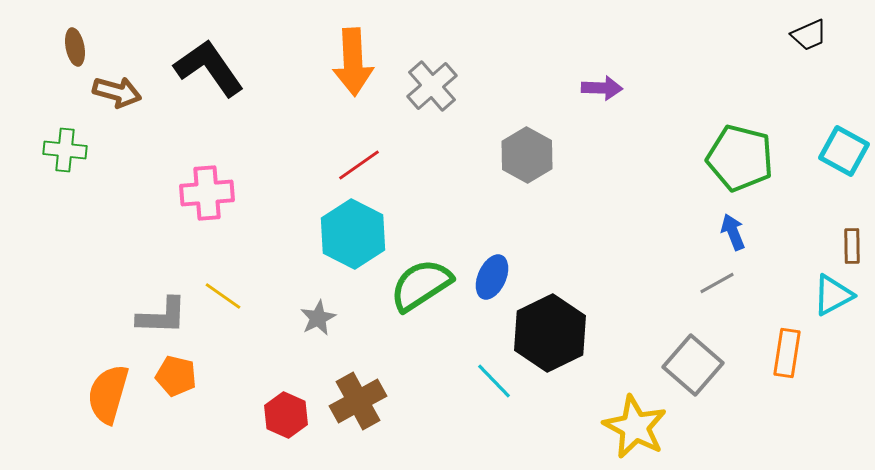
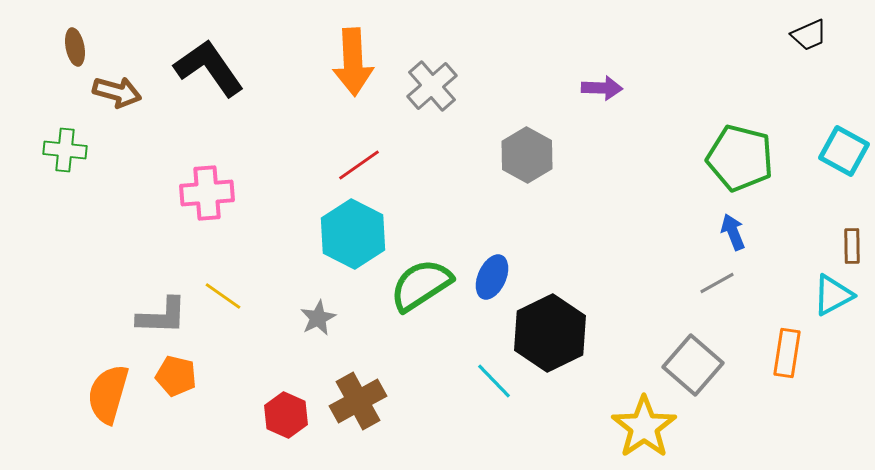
yellow star: moved 9 px right; rotated 10 degrees clockwise
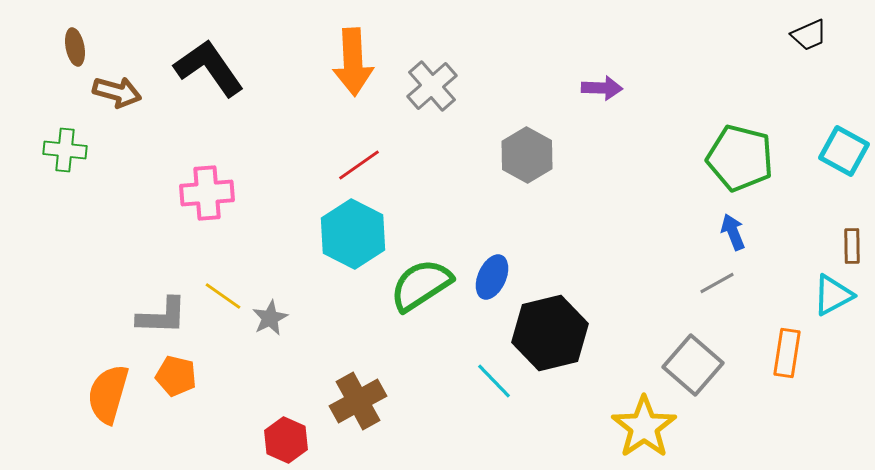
gray star: moved 48 px left
black hexagon: rotated 12 degrees clockwise
red hexagon: moved 25 px down
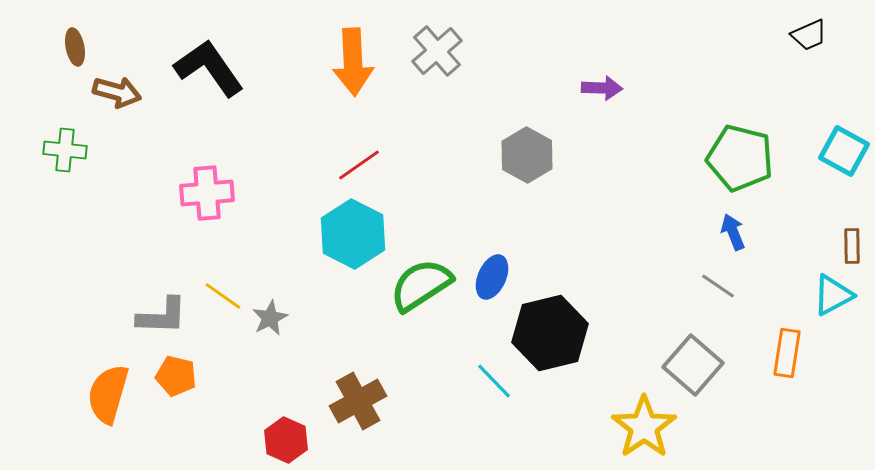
gray cross: moved 5 px right, 35 px up
gray line: moved 1 px right, 3 px down; rotated 63 degrees clockwise
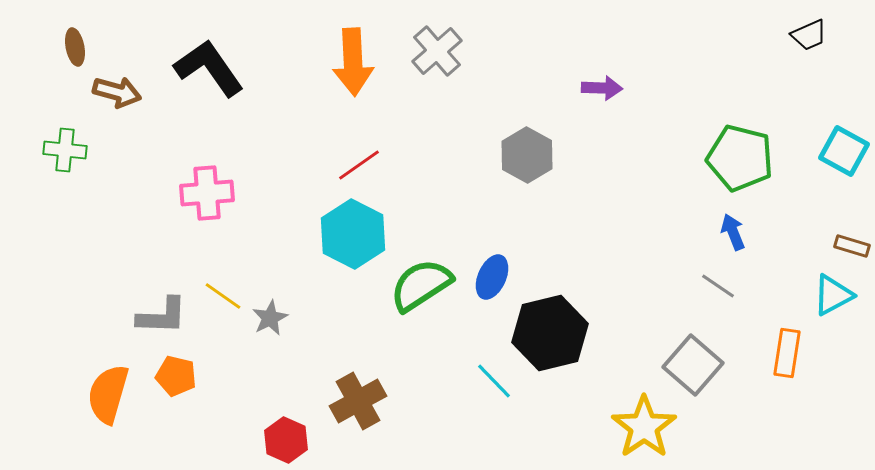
brown rectangle: rotated 72 degrees counterclockwise
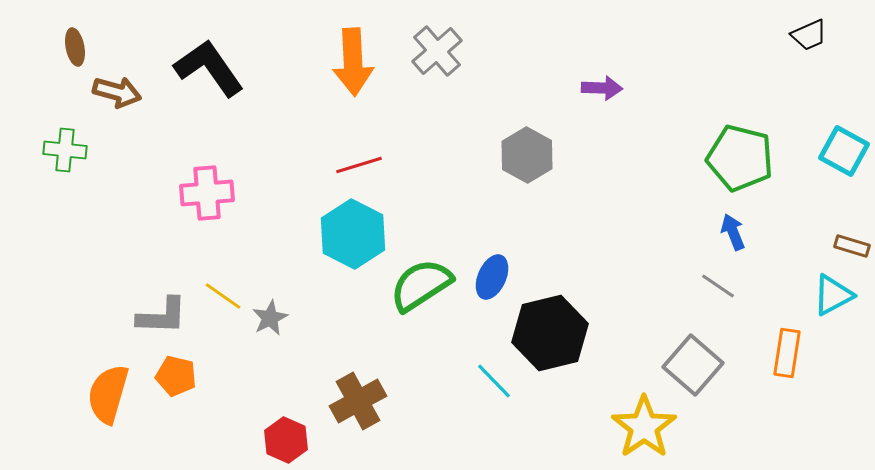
red line: rotated 18 degrees clockwise
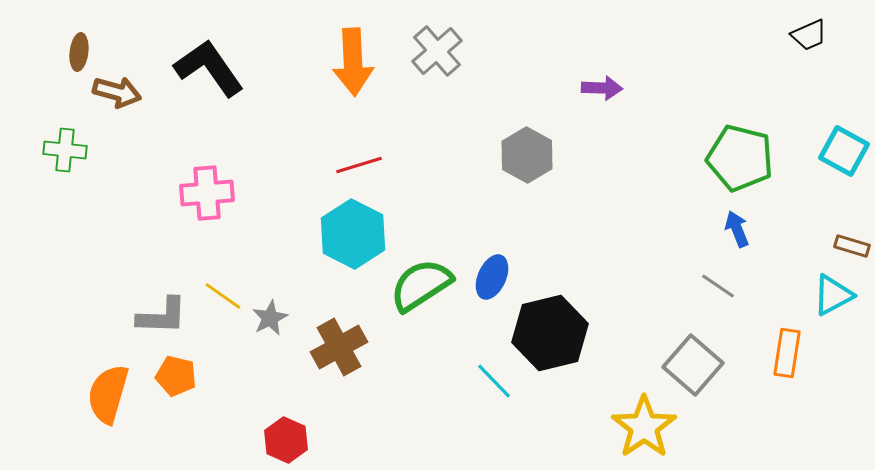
brown ellipse: moved 4 px right, 5 px down; rotated 18 degrees clockwise
blue arrow: moved 4 px right, 3 px up
brown cross: moved 19 px left, 54 px up
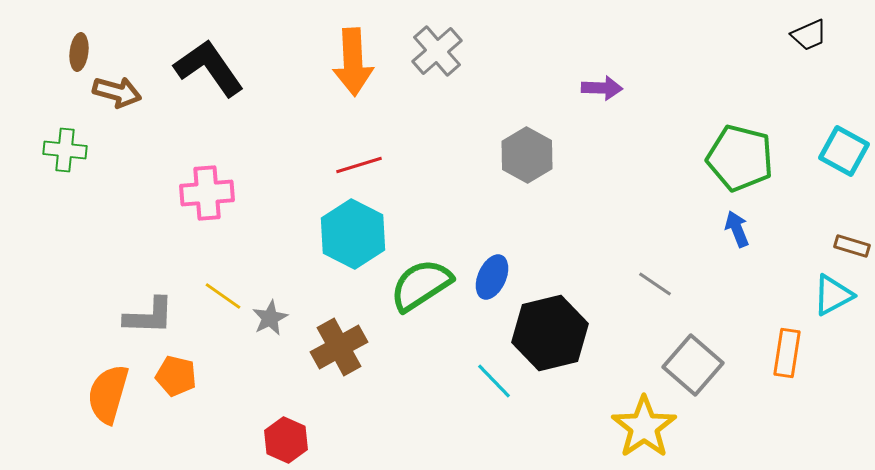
gray line: moved 63 px left, 2 px up
gray L-shape: moved 13 px left
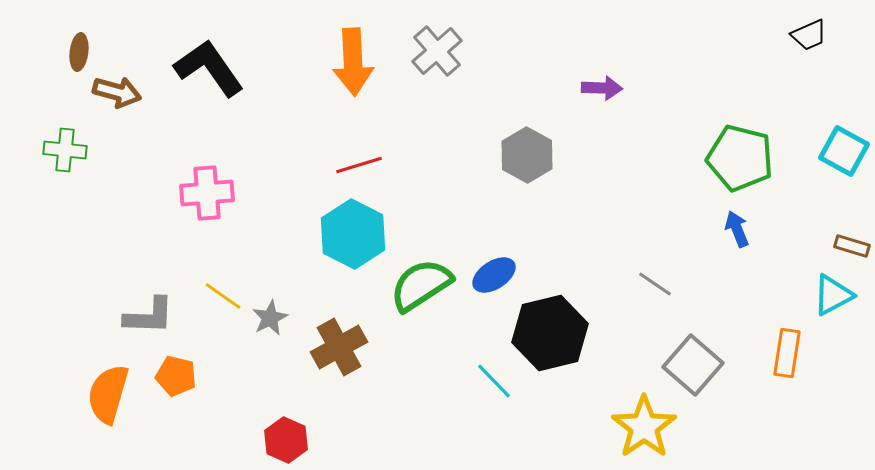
blue ellipse: moved 2 px right, 2 px up; rotated 33 degrees clockwise
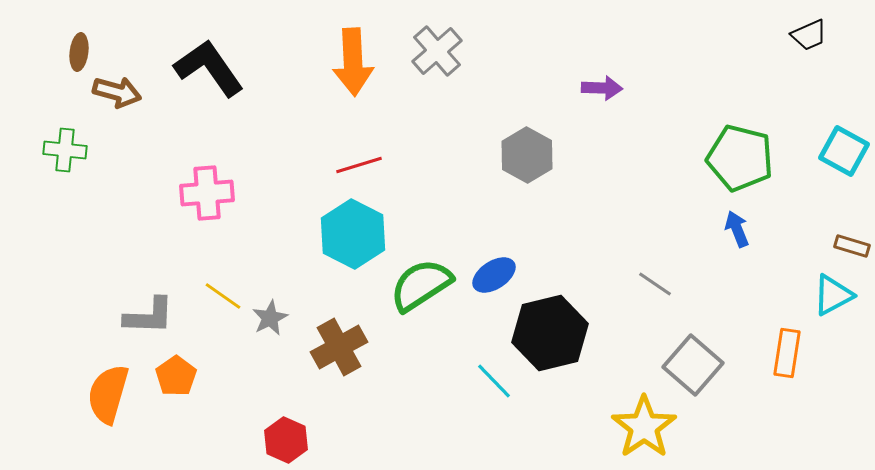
orange pentagon: rotated 24 degrees clockwise
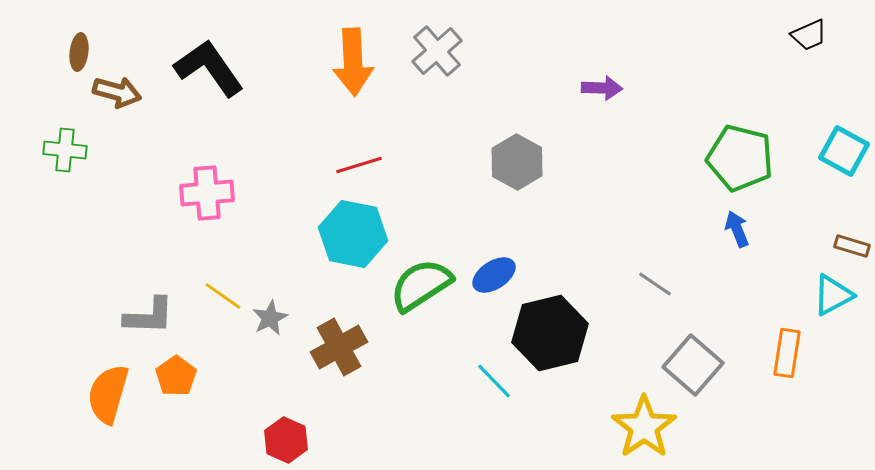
gray hexagon: moved 10 px left, 7 px down
cyan hexagon: rotated 16 degrees counterclockwise
